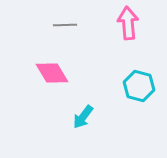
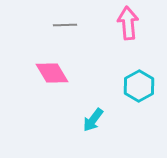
cyan hexagon: rotated 16 degrees clockwise
cyan arrow: moved 10 px right, 3 px down
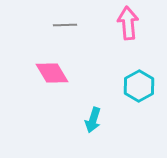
cyan arrow: rotated 20 degrees counterclockwise
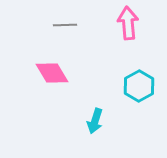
cyan arrow: moved 2 px right, 1 px down
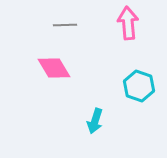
pink diamond: moved 2 px right, 5 px up
cyan hexagon: rotated 12 degrees counterclockwise
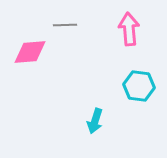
pink arrow: moved 1 px right, 6 px down
pink diamond: moved 24 px left, 16 px up; rotated 64 degrees counterclockwise
cyan hexagon: rotated 12 degrees counterclockwise
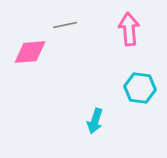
gray line: rotated 10 degrees counterclockwise
cyan hexagon: moved 1 px right, 2 px down
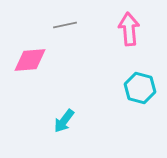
pink diamond: moved 8 px down
cyan hexagon: rotated 8 degrees clockwise
cyan arrow: moved 31 px left; rotated 20 degrees clockwise
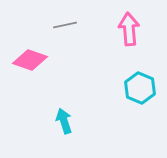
pink diamond: rotated 24 degrees clockwise
cyan hexagon: rotated 8 degrees clockwise
cyan arrow: rotated 125 degrees clockwise
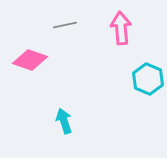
pink arrow: moved 8 px left, 1 px up
cyan hexagon: moved 8 px right, 9 px up
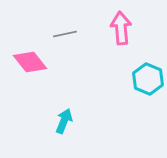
gray line: moved 9 px down
pink diamond: moved 2 px down; rotated 32 degrees clockwise
cyan arrow: rotated 40 degrees clockwise
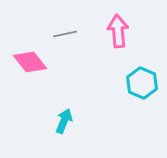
pink arrow: moved 3 px left, 3 px down
cyan hexagon: moved 6 px left, 4 px down
